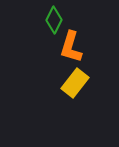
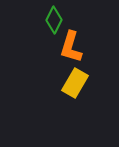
yellow rectangle: rotated 8 degrees counterclockwise
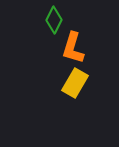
orange L-shape: moved 2 px right, 1 px down
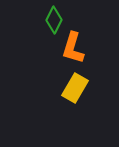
yellow rectangle: moved 5 px down
